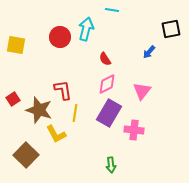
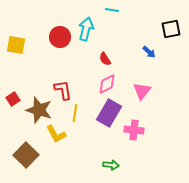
blue arrow: rotated 88 degrees counterclockwise
green arrow: rotated 77 degrees counterclockwise
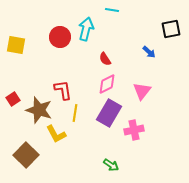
pink cross: rotated 18 degrees counterclockwise
green arrow: rotated 28 degrees clockwise
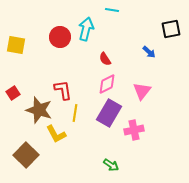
red square: moved 6 px up
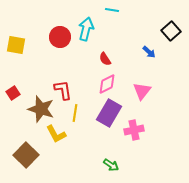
black square: moved 2 px down; rotated 30 degrees counterclockwise
brown star: moved 2 px right, 1 px up
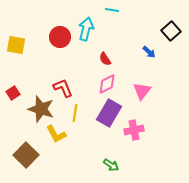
red L-shape: moved 2 px up; rotated 15 degrees counterclockwise
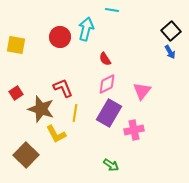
blue arrow: moved 21 px right; rotated 16 degrees clockwise
red square: moved 3 px right
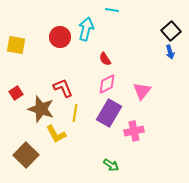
blue arrow: rotated 16 degrees clockwise
pink cross: moved 1 px down
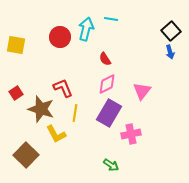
cyan line: moved 1 px left, 9 px down
pink cross: moved 3 px left, 3 px down
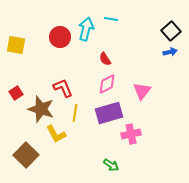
blue arrow: rotated 88 degrees counterclockwise
purple rectangle: rotated 44 degrees clockwise
